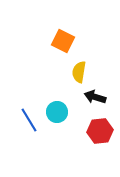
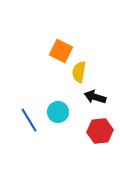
orange square: moved 2 px left, 10 px down
cyan circle: moved 1 px right
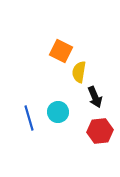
black arrow: rotated 130 degrees counterclockwise
blue line: moved 2 px up; rotated 15 degrees clockwise
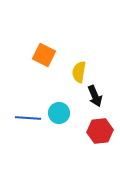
orange square: moved 17 px left, 4 px down
black arrow: moved 1 px up
cyan circle: moved 1 px right, 1 px down
blue line: moved 1 px left; rotated 70 degrees counterclockwise
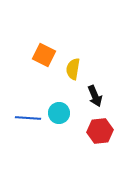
yellow semicircle: moved 6 px left, 3 px up
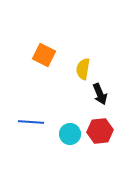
yellow semicircle: moved 10 px right
black arrow: moved 5 px right, 2 px up
cyan circle: moved 11 px right, 21 px down
blue line: moved 3 px right, 4 px down
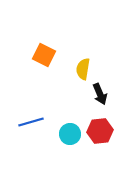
blue line: rotated 20 degrees counterclockwise
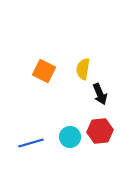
orange square: moved 16 px down
blue line: moved 21 px down
cyan circle: moved 3 px down
